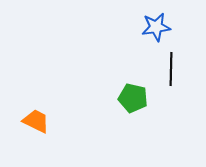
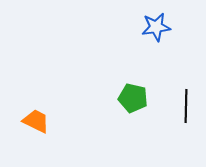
black line: moved 15 px right, 37 px down
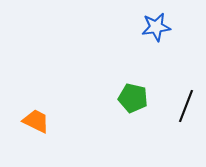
black line: rotated 20 degrees clockwise
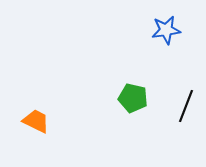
blue star: moved 10 px right, 3 px down
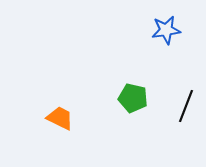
orange trapezoid: moved 24 px right, 3 px up
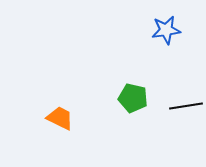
black line: rotated 60 degrees clockwise
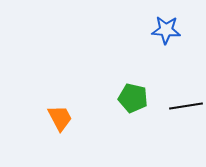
blue star: rotated 12 degrees clockwise
orange trapezoid: rotated 36 degrees clockwise
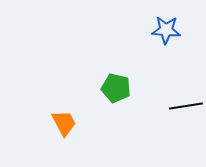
green pentagon: moved 17 px left, 10 px up
orange trapezoid: moved 4 px right, 5 px down
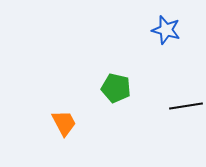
blue star: rotated 12 degrees clockwise
